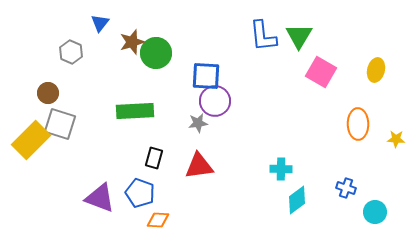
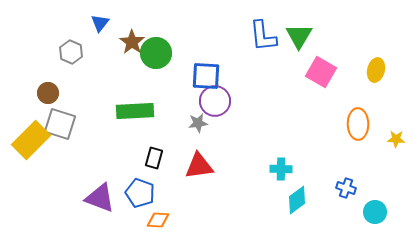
brown star: rotated 20 degrees counterclockwise
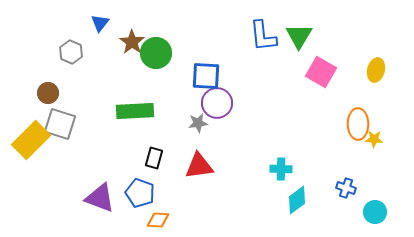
purple circle: moved 2 px right, 2 px down
yellow star: moved 22 px left
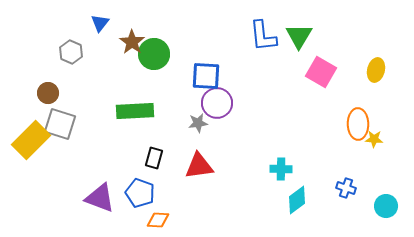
green circle: moved 2 px left, 1 px down
cyan circle: moved 11 px right, 6 px up
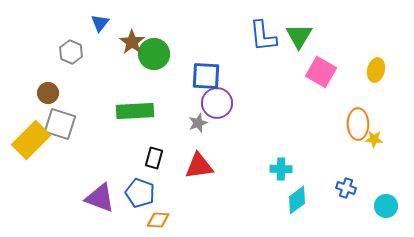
gray star: rotated 12 degrees counterclockwise
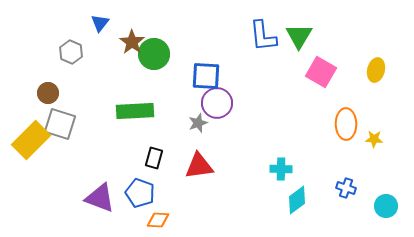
orange ellipse: moved 12 px left
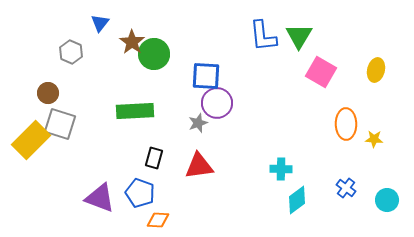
blue cross: rotated 18 degrees clockwise
cyan circle: moved 1 px right, 6 px up
